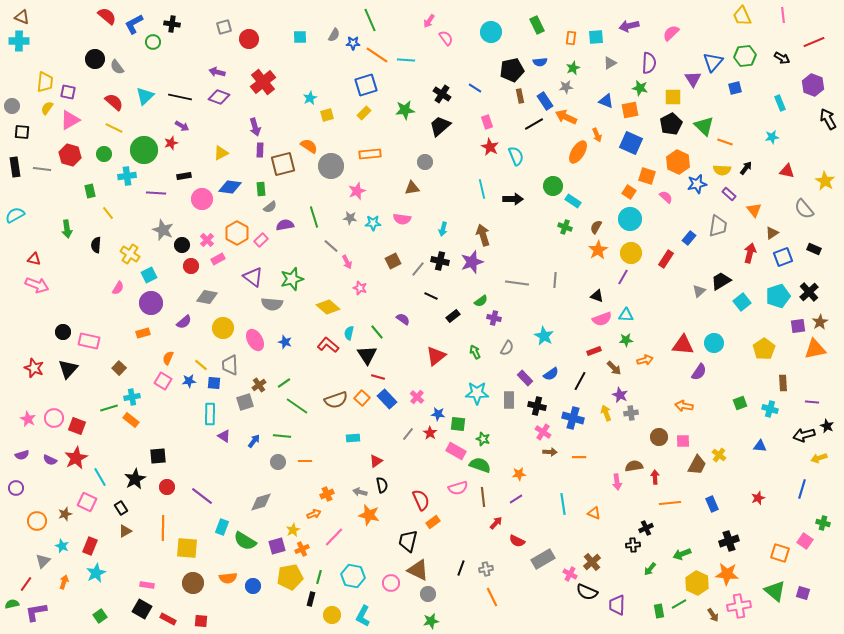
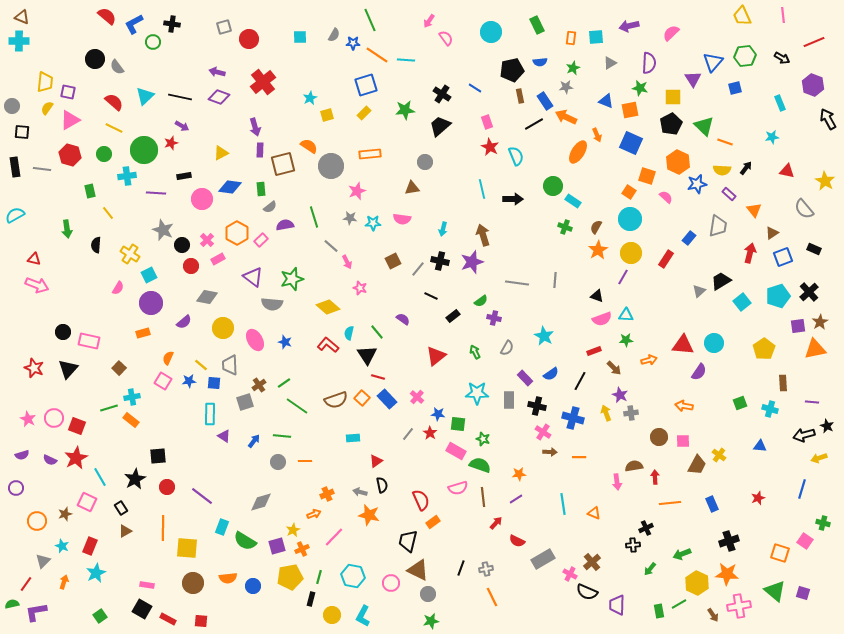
orange arrow at (645, 360): moved 4 px right
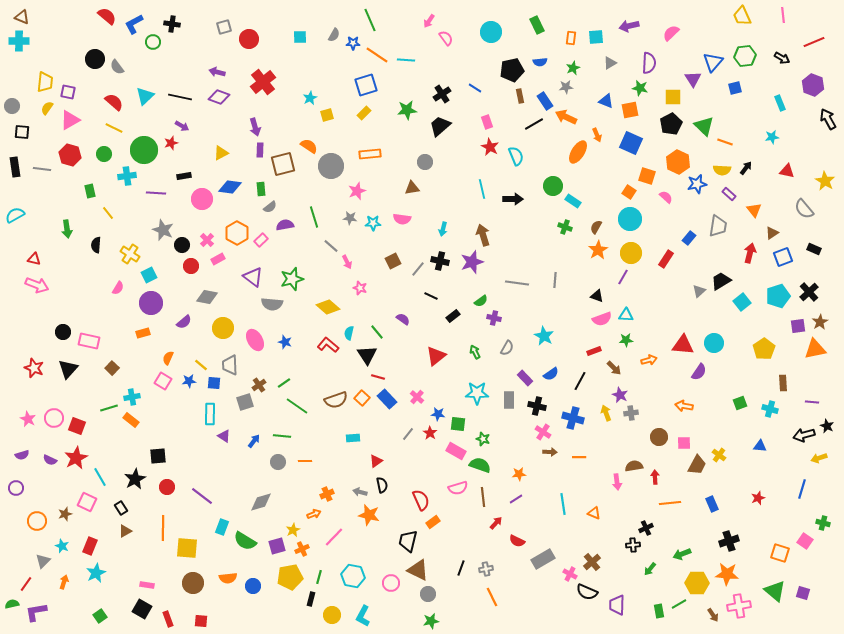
black cross at (442, 94): rotated 24 degrees clockwise
green star at (405, 110): moved 2 px right
brown square at (119, 368): moved 7 px left
pink square at (683, 441): moved 1 px right, 2 px down
yellow hexagon at (697, 583): rotated 25 degrees counterclockwise
red rectangle at (168, 619): rotated 42 degrees clockwise
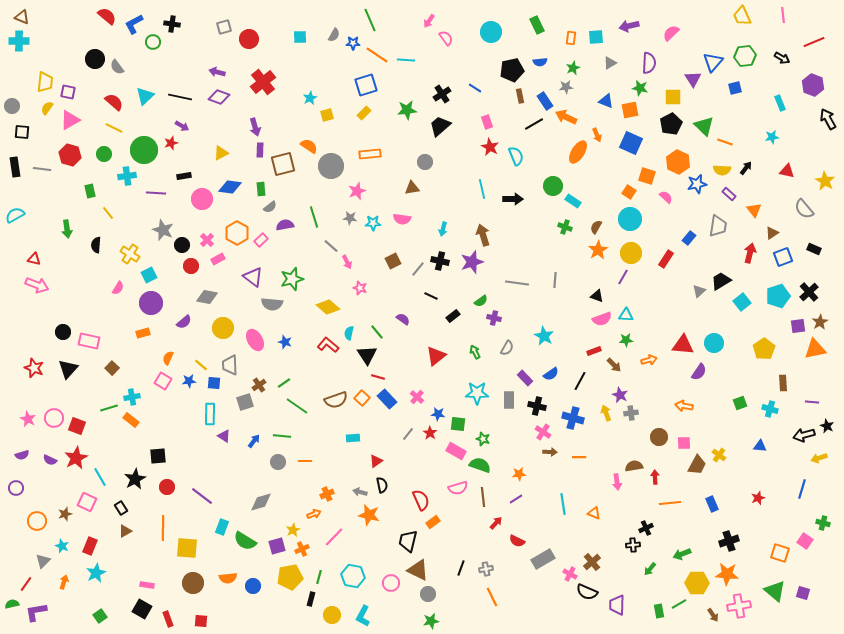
brown arrow at (614, 368): moved 3 px up
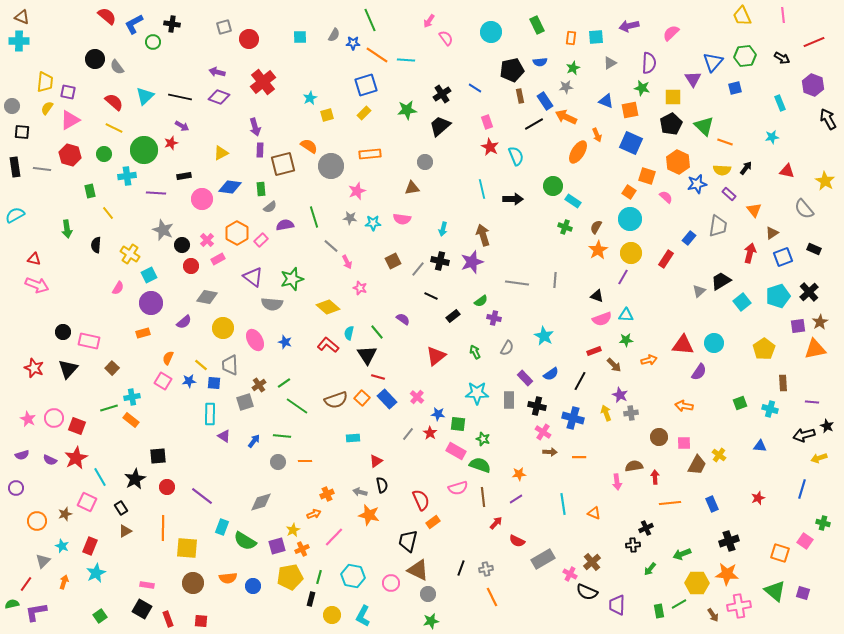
green star at (640, 88): moved 2 px right
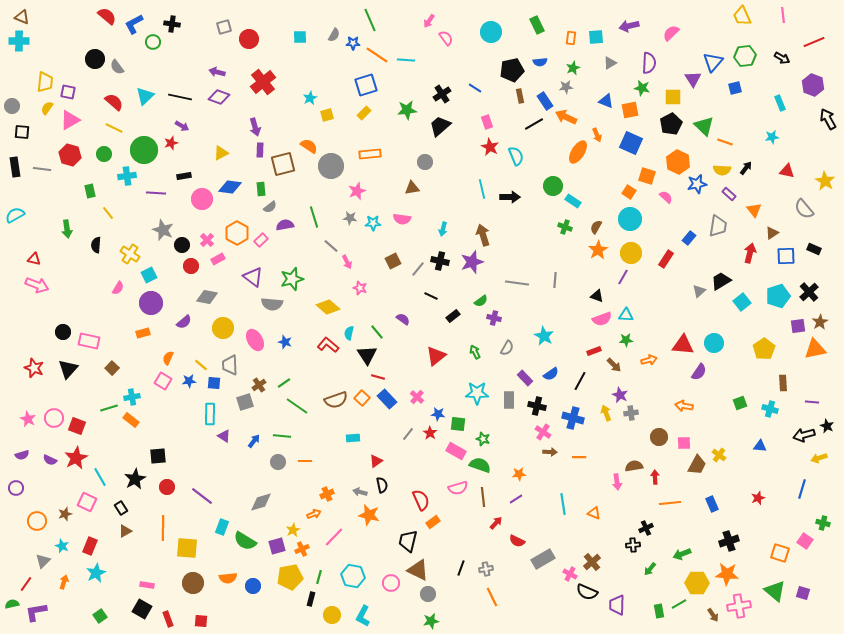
black arrow at (513, 199): moved 3 px left, 2 px up
blue square at (783, 257): moved 3 px right, 1 px up; rotated 18 degrees clockwise
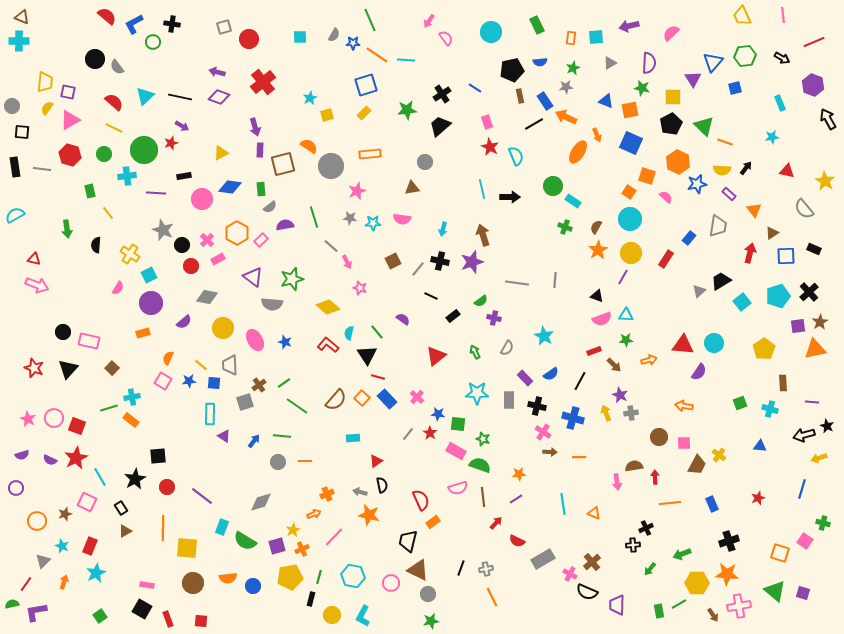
brown semicircle at (336, 400): rotated 30 degrees counterclockwise
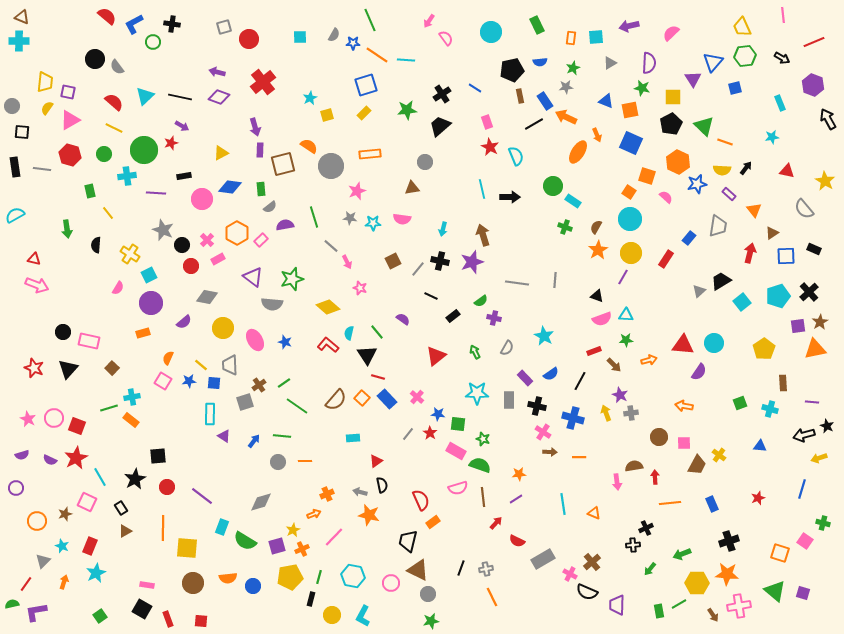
yellow trapezoid at (742, 16): moved 11 px down
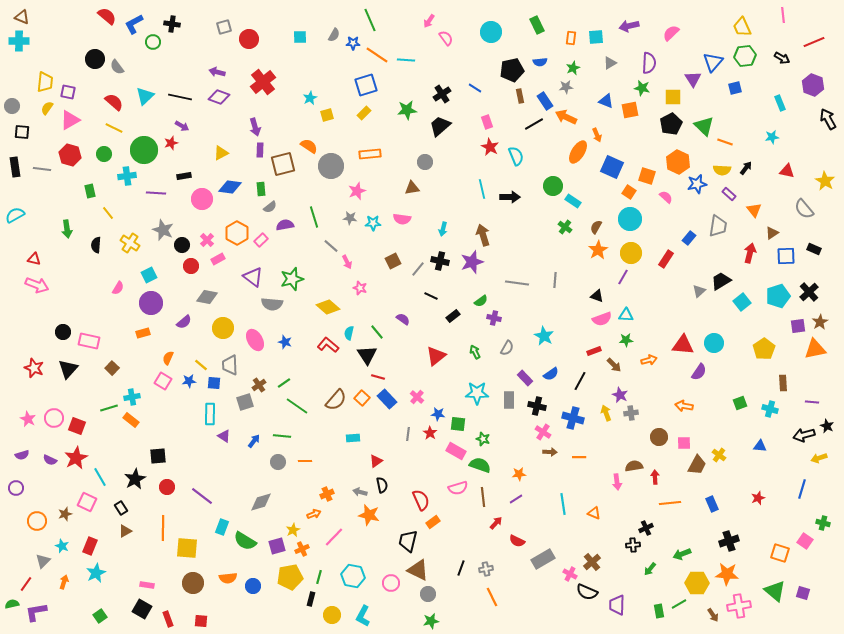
blue square at (631, 143): moved 19 px left, 24 px down
green cross at (565, 227): rotated 16 degrees clockwise
yellow cross at (130, 254): moved 11 px up
gray line at (408, 434): rotated 32 degrees counterclockwise
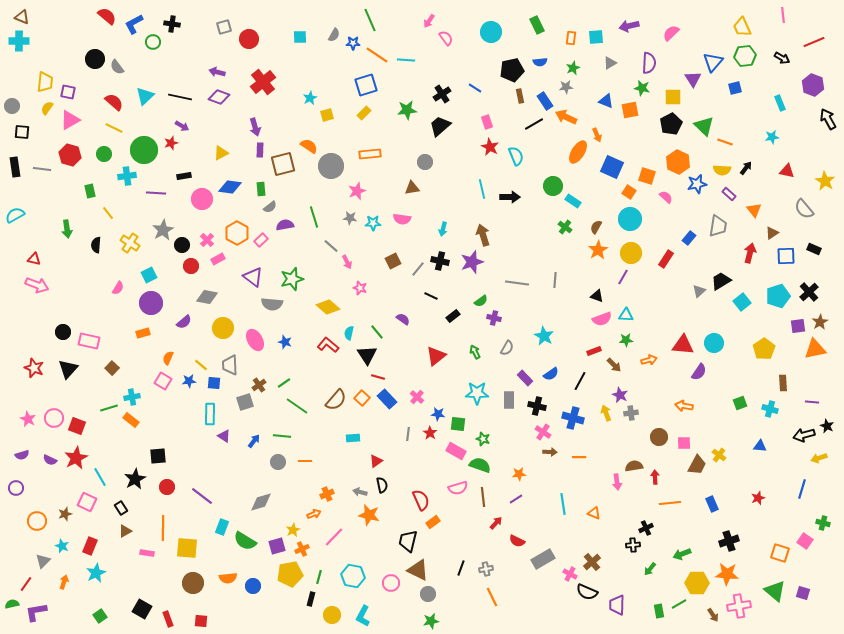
gray star at (163, 230): rotated 20 degrees clockwise
yellow pentagon at (290, 577): moved 3 px up
pink rectangle at (147, 585): moved 32 px up
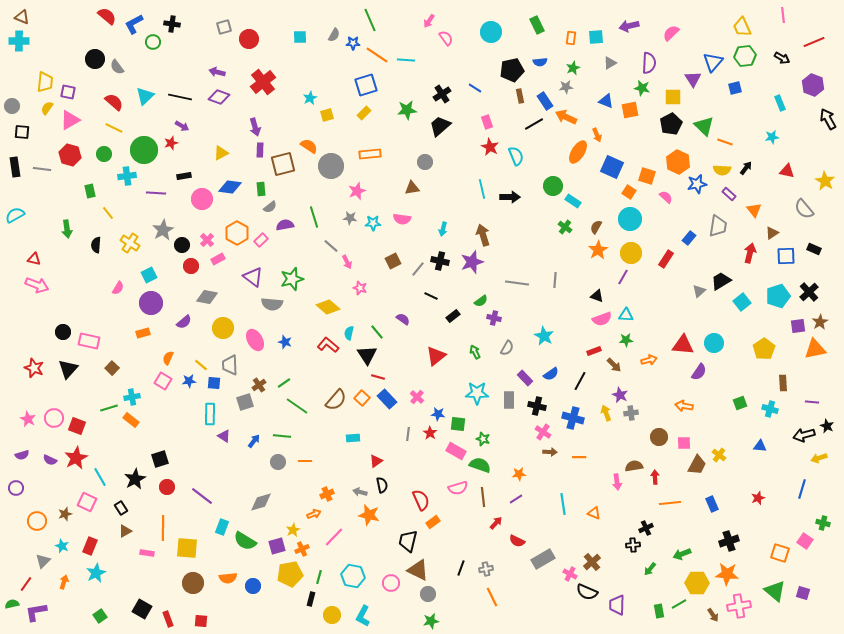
black square at (158, 456): moved 2 px right, 3 px down; rotated 12 degrees counterclockwise
